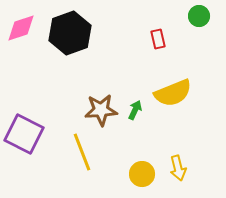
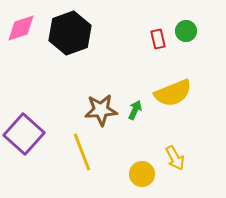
green circle: moved 13 px left, 15 px down
purple square: rotated 15 degrees clockwise
yellow arrow: moved 3 px left, 10 px up; rotated 15 degrees counterclockwise
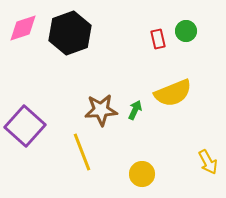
pink diamond: moved 2 px right
purple square: moved 1 px right, 8 px up
yellow arrow: moved 33 px right, 4 px down
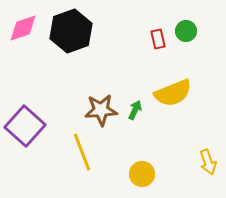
black hexagon: moved 1 px right, 2 px up
yellow arrow: rotated 10 degrees clockwise
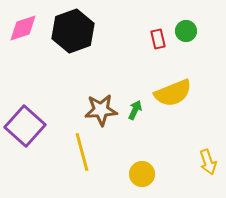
black hexagon: moved 2 px right
yellow line: rotated 6 degrees clockwise
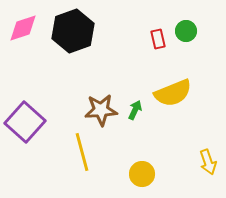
purple square: moved 4 px up
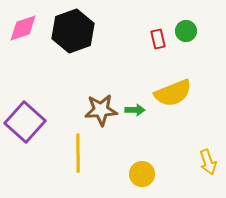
green arrow: rotated 66 degrees clockwise
yellow line: moved 4 px left, 1 px down; rotated 15 degrees clockwise
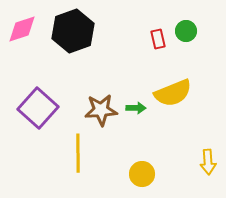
pink diamond: moved 1 px left, 1 px down
green arrow: moved 1 px right, 2 px up
purple square: moved 13 px right, 14 px up
yellow arrow: rotated 15 degrees clockwise
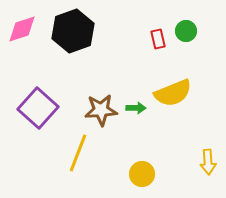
yellow line: rotated 21 degrees clockwise
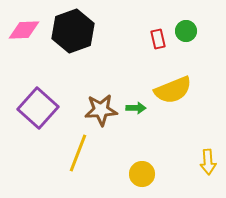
pink diamond: moved 2 px right, 1 px down; rotated 16 degrees clockwise
yellow semicircle: moved 3 px up
